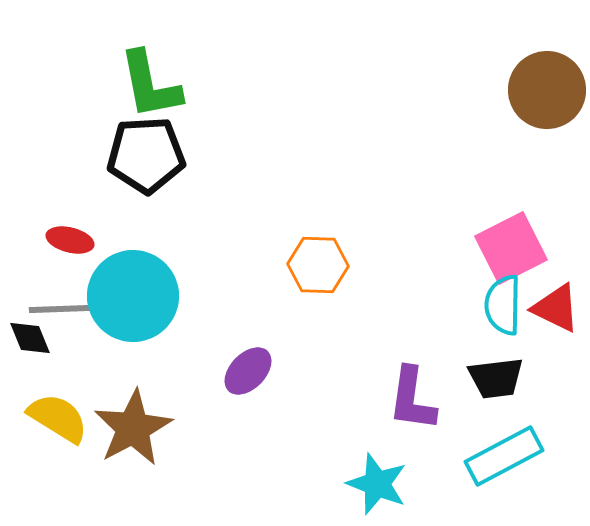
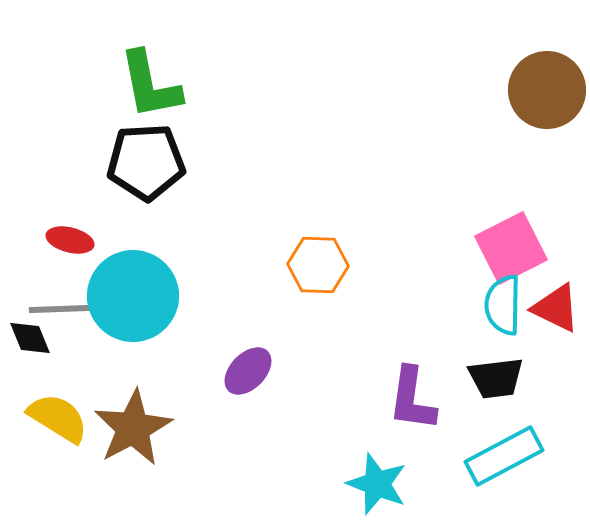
black pentagon: moved 7 px down
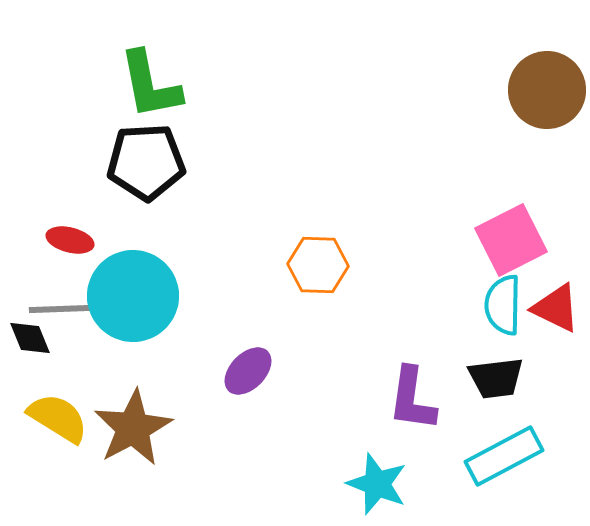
pink square: moved 8 px up
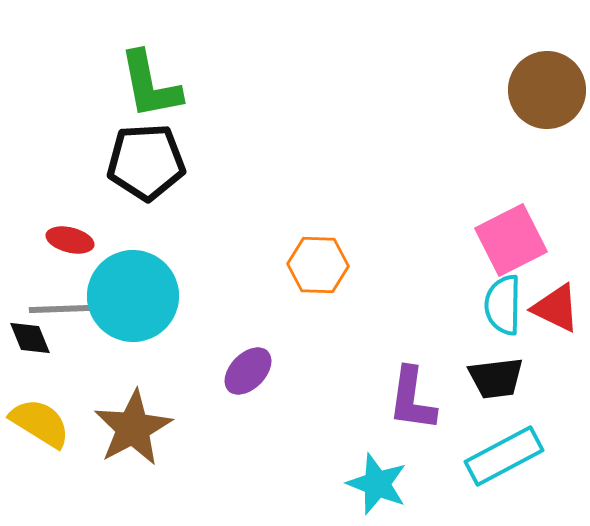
yellow semicircle: moved 18 px left, 5 px down
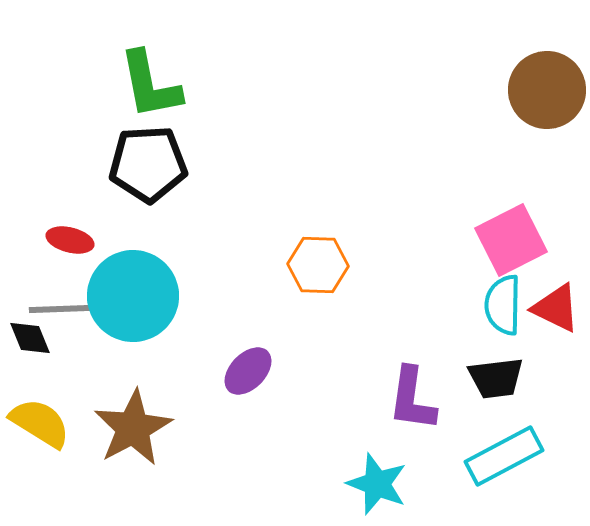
black pentagon: moved 2 px right, 2 px down
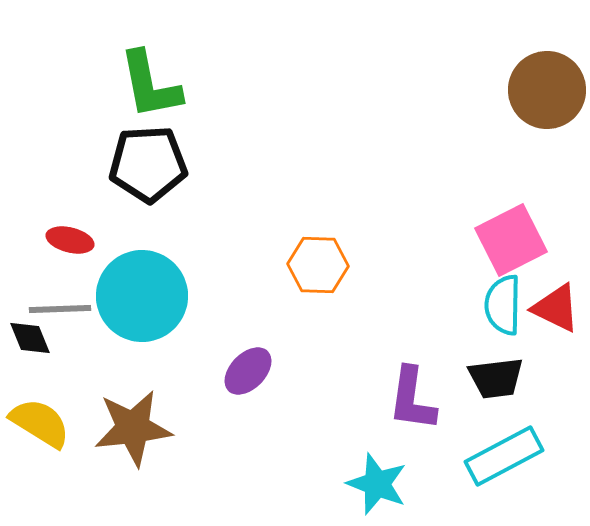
cyan circle: moved 9 px right
brown star: rotated 22 degrees clockwise
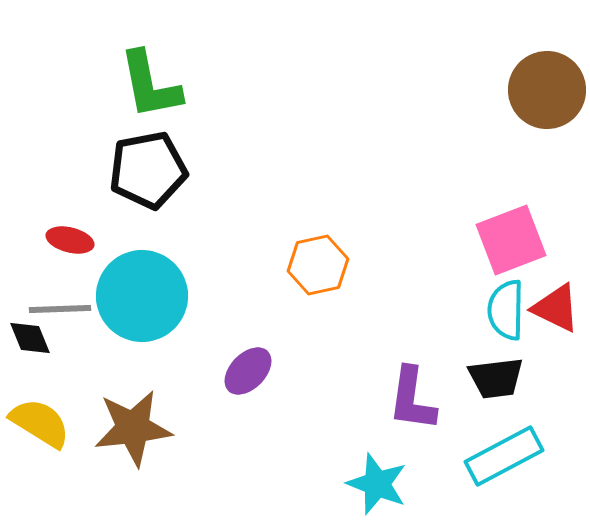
black pentagon: moved 6 px down; rotated 8 degrees counterclockwise
pink square: rotated 6 degrees clockwise
orange hexagon: rotated 14 degrees counterclockwise
cyan semicircle: moved 3 px right, 5 px down
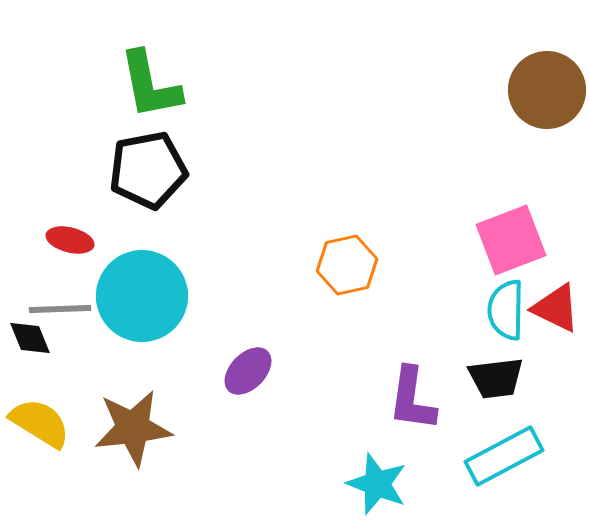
orange hexagon: moved 29 px right
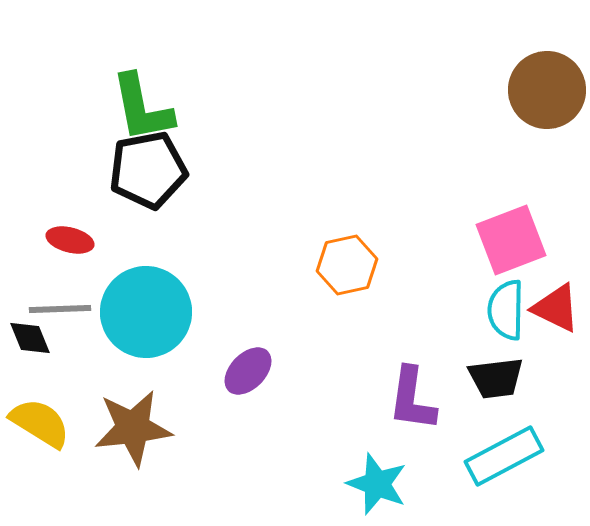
green L-shape: moved 8 px left, 23 px down
cyan circle: moved 4 px right, 16 px down
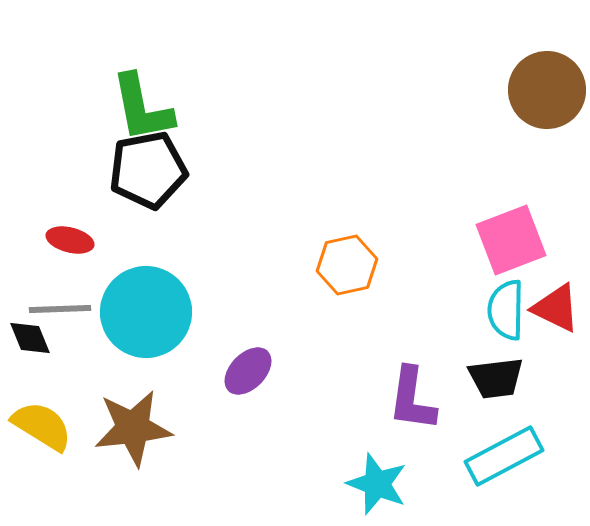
yellow semicircle: moved 2 px right, 3 px down
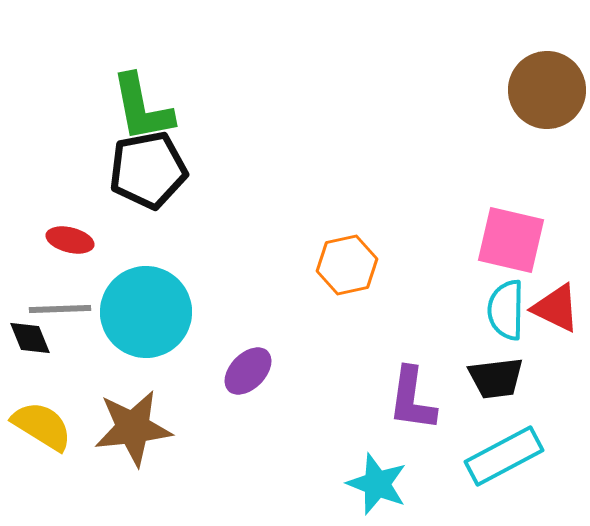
pink square: rotated 34 degrees clockwise
